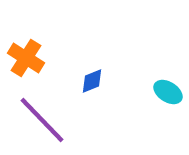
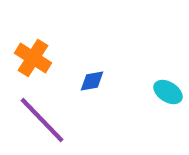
orange cross: moved 7 px right
blue diamond: rotated 12 degrees clockwise
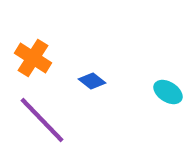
blue diamond: rotated 48 degrees clockwise
